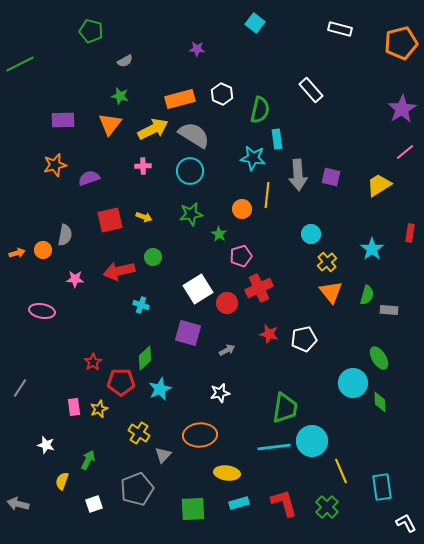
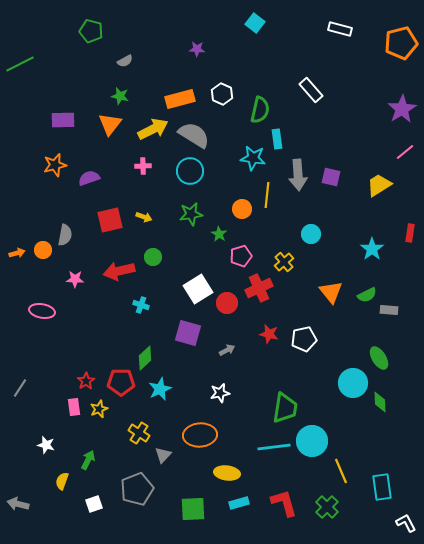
yellow cross at (327, 262): moved 43 px left
green semicircle at (367, 295): rotated 48 degrees clockwise
red star at (93, 362): moved 7 px left, 19 px down
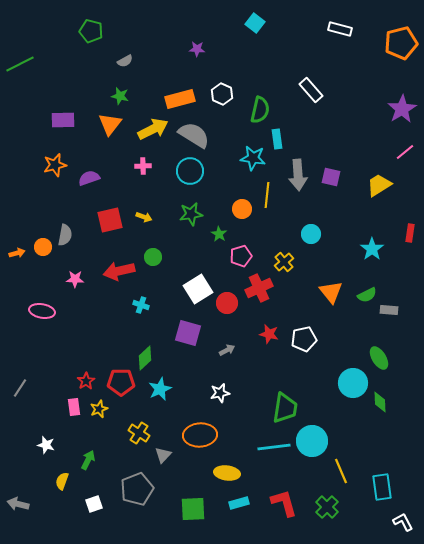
orange circle at (43, 250): moved 3 px up
white L-shape at (406, 523): moved 3 px left, 1 px up
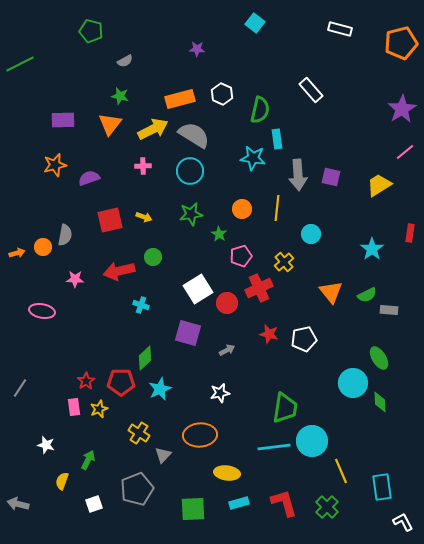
yellow line at (267, 195): moved 10 px right, 13 px down
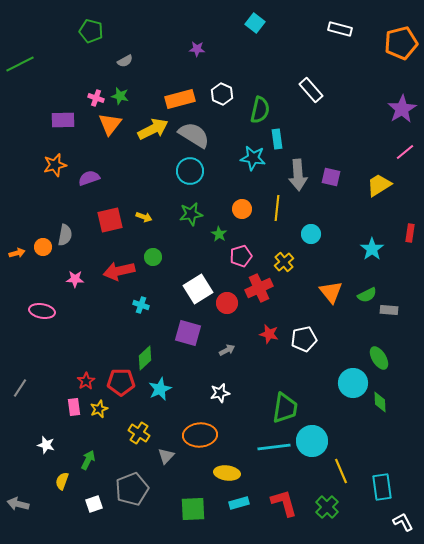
pink cross at (143, 166): moved 47 px left, 68 px up; rotated 21 degrees clockwise
gray triangle at (163, 455): moved 3 px right, 1 px down
gray pentagon at (137, 489): moved 5 px left
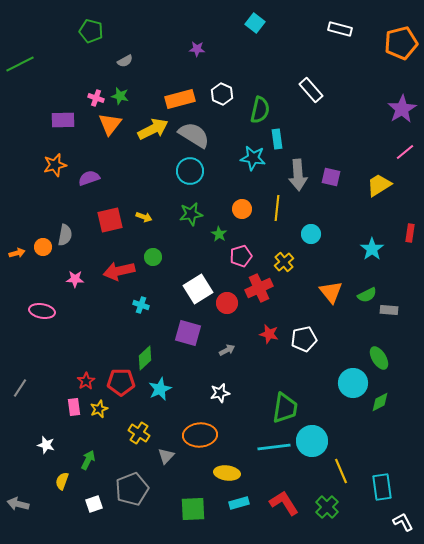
green diamond at (380, 402): rotated 65 degrees clockwise
red L-shape at (284, 503): rotated 16 degrees counterclockwise
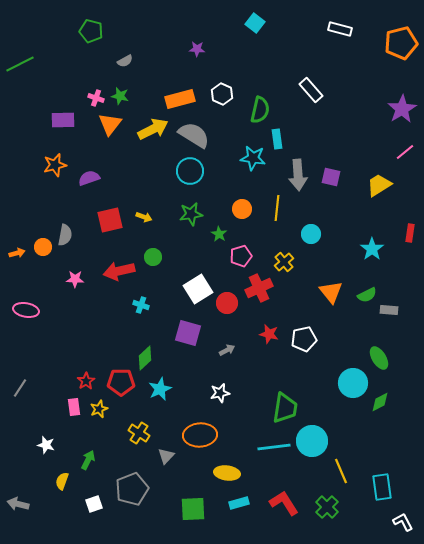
pink ellipse at (42, 311): moved 16 px left, 1 px up
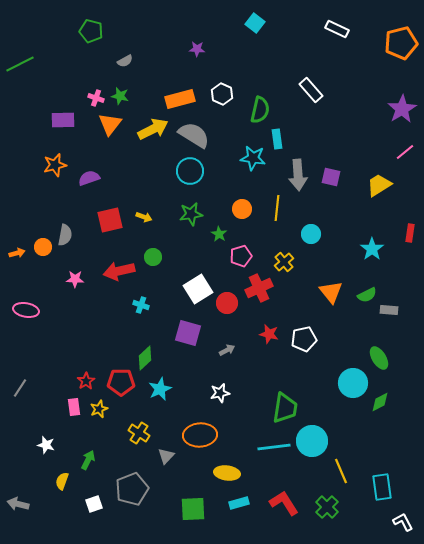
white rectangle at (340, 29): moved 3 px left; rotated 10 degrees clockwise
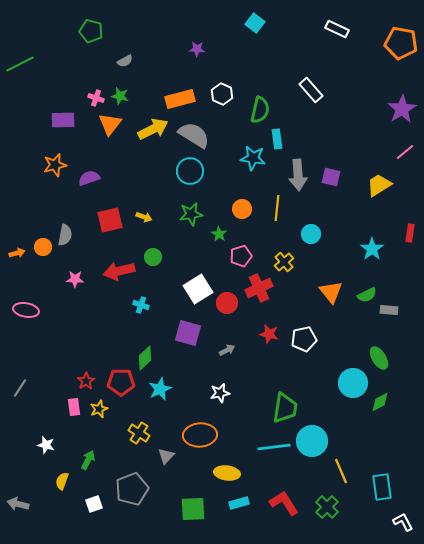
orange pentagon at (401, 43): rotated 24 degrees clockwise
